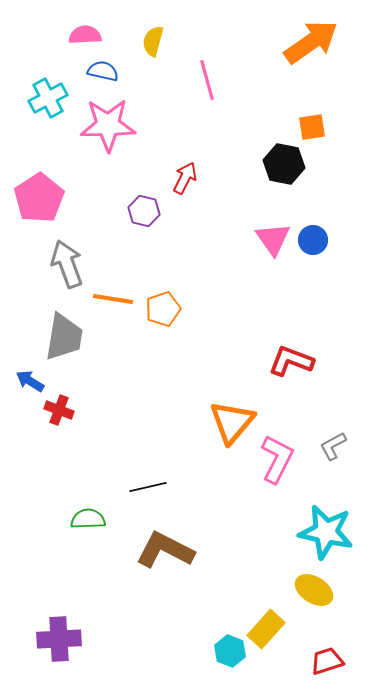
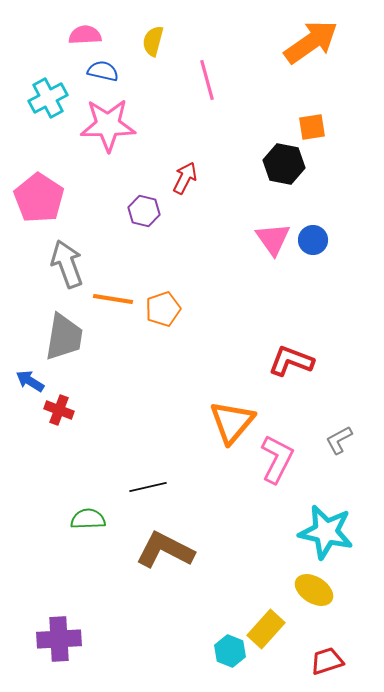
pink pentagon: rotated 6 degrees counterclockwise
gray L-shape: moved 6 px right, 6 px up
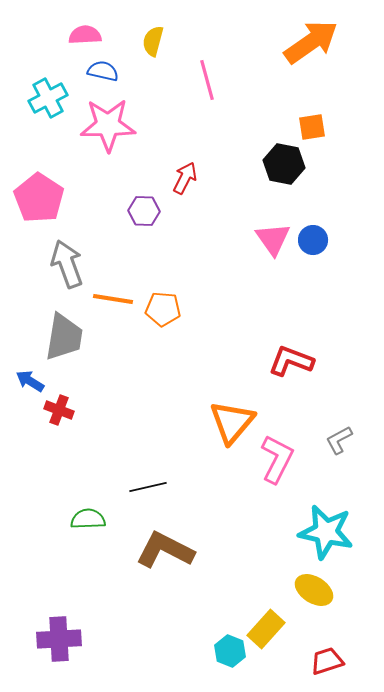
purple hexagon: rotated 12 degrees counterclockwise
orange pentagon: rotated 24 degrees clockwise
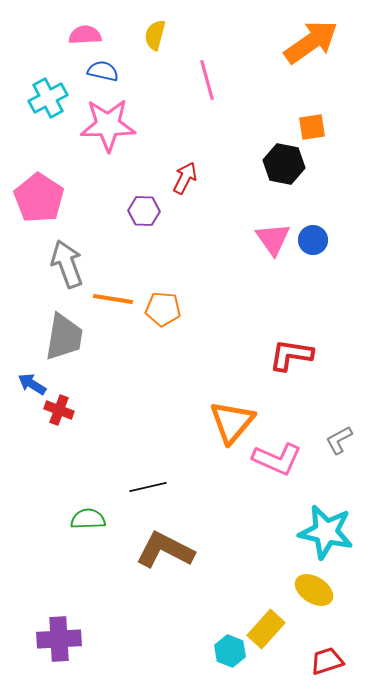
yellow semicircle: moved 2 px right, 6 px up
red L-shape: moved 6 px up; rotated 12 degrees counterclockwise
blue arrow: moved 2 px right, 3 px down
pink L-shape: rotated 87 degrees clockwise
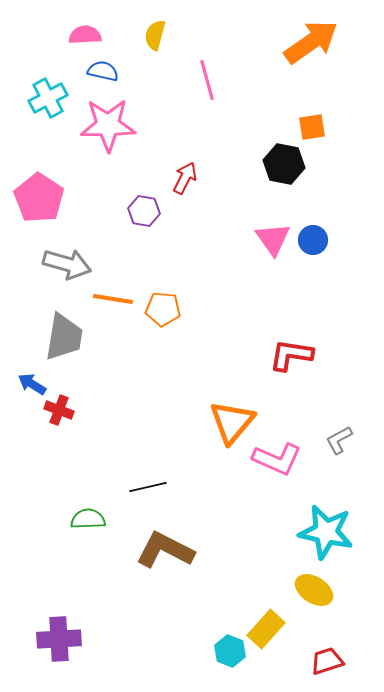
purple hexagon: rotated 8 degrees clockwise
gray arrow: rotated 126 degrees clockwise
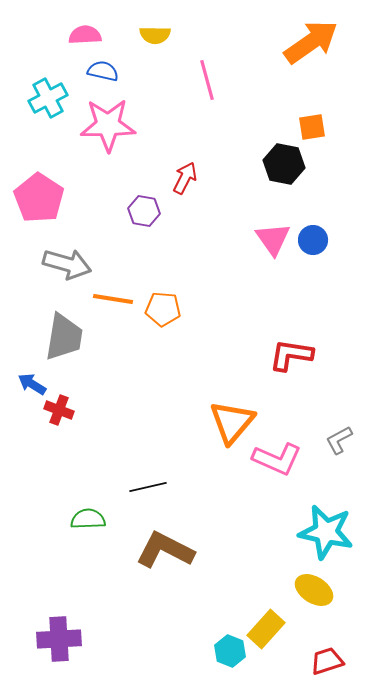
yellow semicircle: rotated 104 degrees counterclockwise
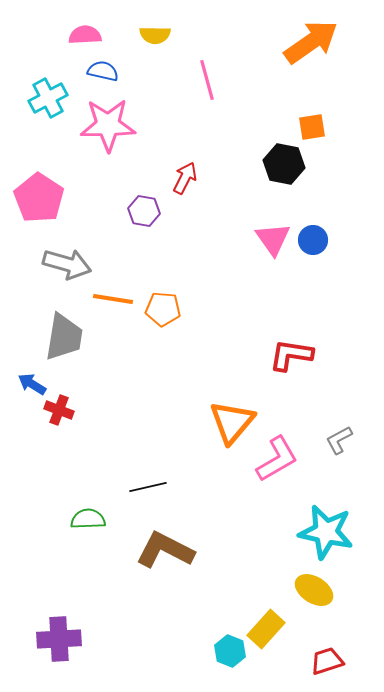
pink L-shape: rotated 54 degrees counterclockwise
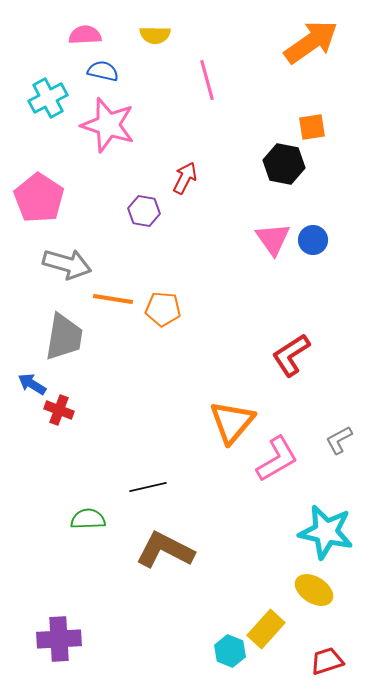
pink star: rotated 18 degrees clockwise
red L-shape: rotated 42 degrees counterclockwise
